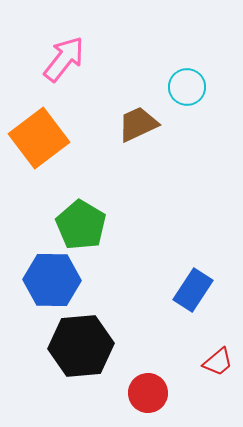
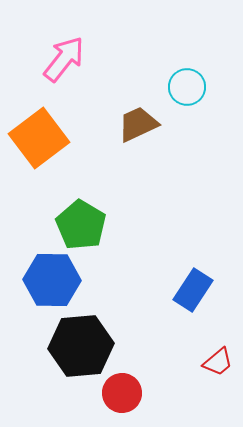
red circle: moved 26 px left
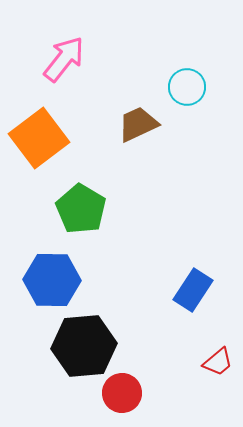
green pentagon: moved 16 px up
black hexagon: moved 3 px right
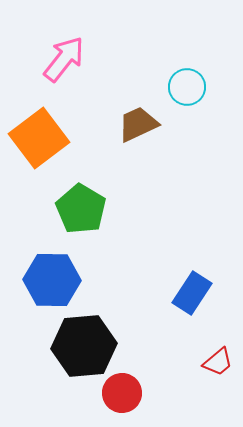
blue rectangle: moved 1 px left, 3 px down
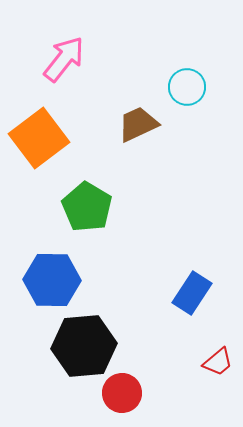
green pentagon: moved 6 px right, 2 px up
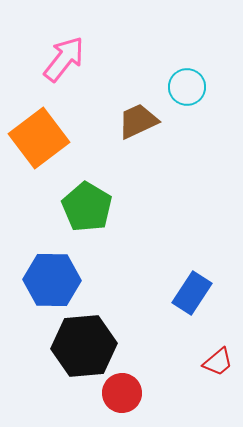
brown trapezoid: moved 3 px up
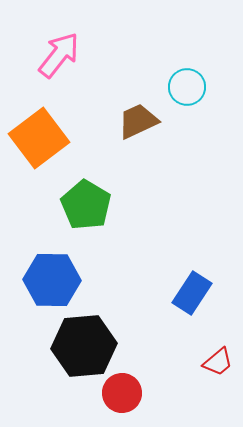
pink arrow: moved 5 px left, 4 px up
green pentagon: moved 1 px left, 2 px up
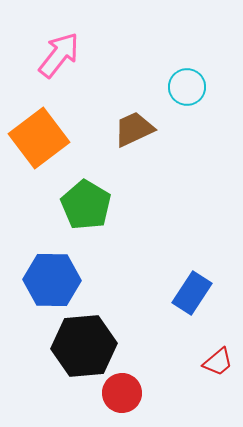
brown trapezoid: moved 4 px left, 8 px down
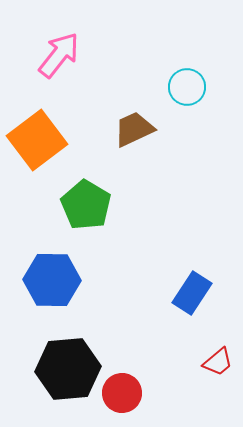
orange square: moved 2 px left, 2 px down
black hexagon: moved 16 px left, 23 px down
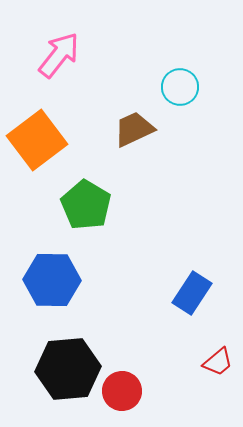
cyan circle: moved 7 px left
red circle: moved 2 px up
